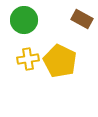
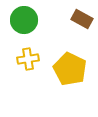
yellow pentagon: moved 10 px right, 8 px down
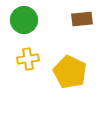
brown rectangle: rotated 35 degrees counterclockwise
yellow pentagon: moved 3 px down
